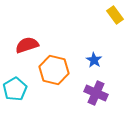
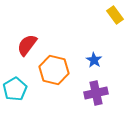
red semicircle: rotated 35 degrees counterclockwise
purple cross: rotated 35 degrees counterclockwise
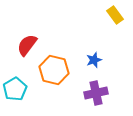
blue star: rotated 21 degrees clockwise
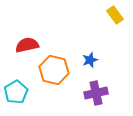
red semicircle: rotated 40 degrees clockwise
blue star: moved 4 px left
cyan pentagon: moved 1 px right, 3 px down
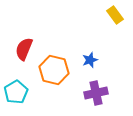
red semicircle: moved 3 px left, 4 px down; rotated 55 degrees counterclockwise
